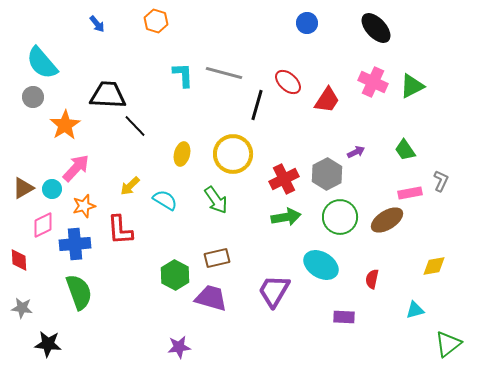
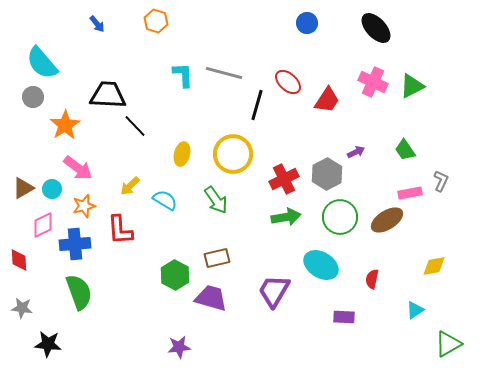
pink arrow at (76, 168): moved 2 px right; rotated 84 degrees clockwise
cyan triangle at (415, 310): rotated 18 degrees counterclockwise
green triangle at (448, 344): rotated 8 degrees clockwise
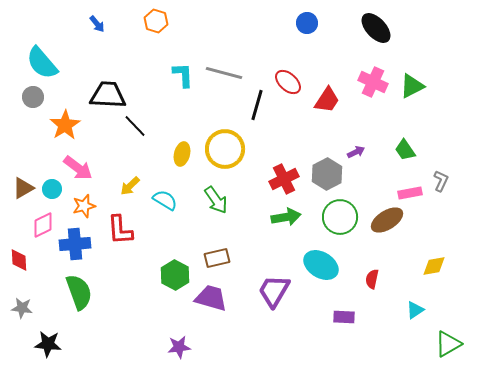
yellow circle at (233, 154): moved 8 px left, 5 px up
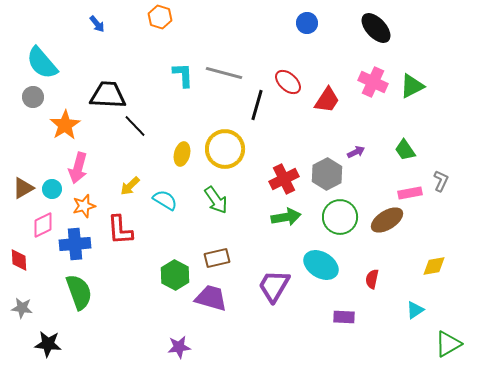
orange hexagon at (156, 21): moved 4 px right, 4 px up
pink arrow at (78, 168): rotated 68 degrees clockwise
purple trapezoid at (274, 291): moved 5 px up
